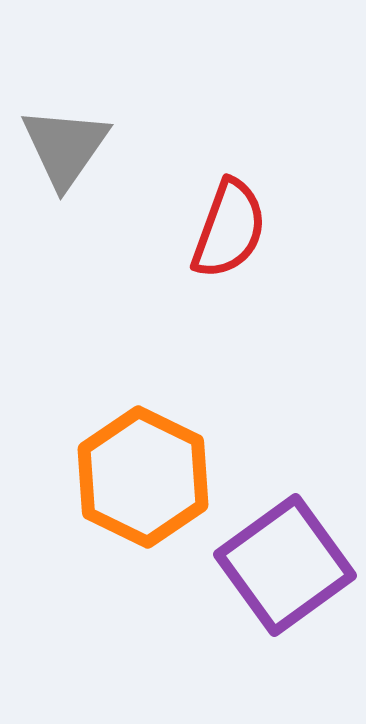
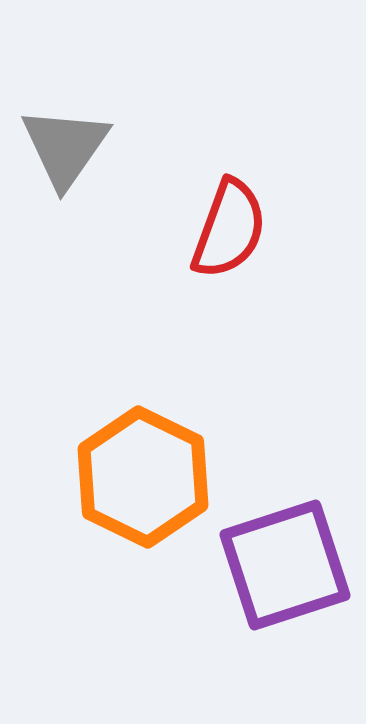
purple square: rotated 18 degrees clockwise
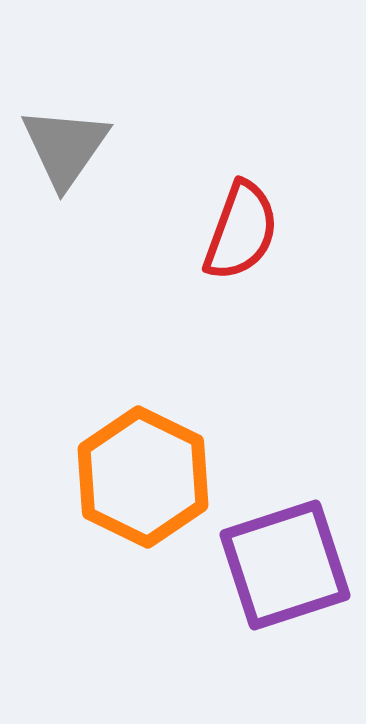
red semicircle: moved 12 px right, 2 px down
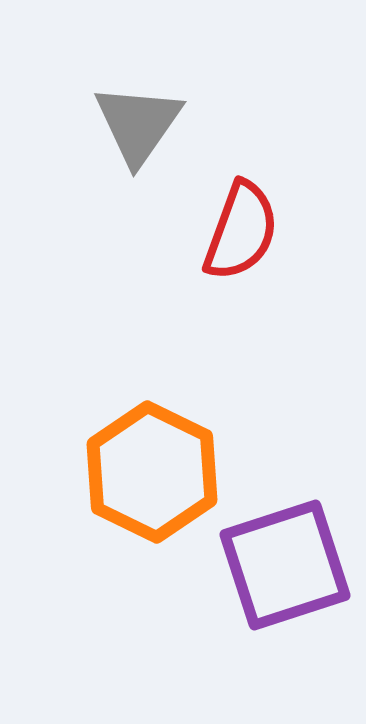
gray triangle: moved 73 px right, 23 px up
orange hexagon: moved 9 px right, 5 px up
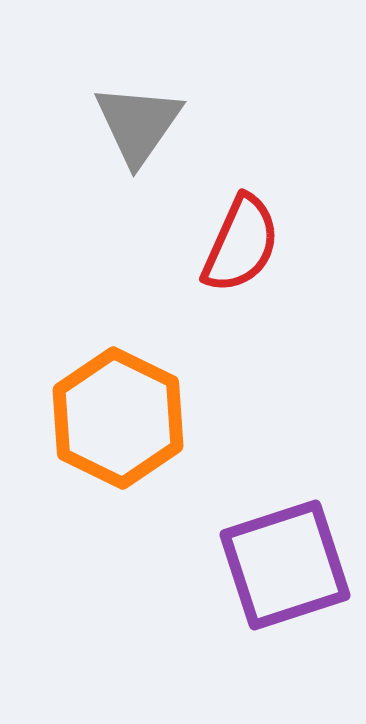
red semicircle: moved 13 px down; rotated 4 degrees clockwise
orange hexagon: moved 34 px left, 54 px up
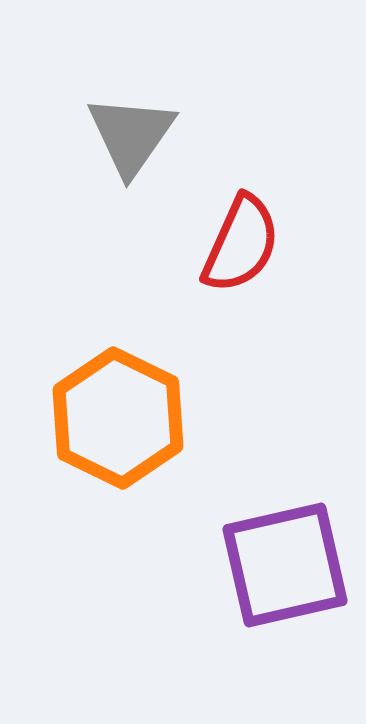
gray triangle: moved 7 px left, 11 px down
purple square: rotated 5 degrees clockwise
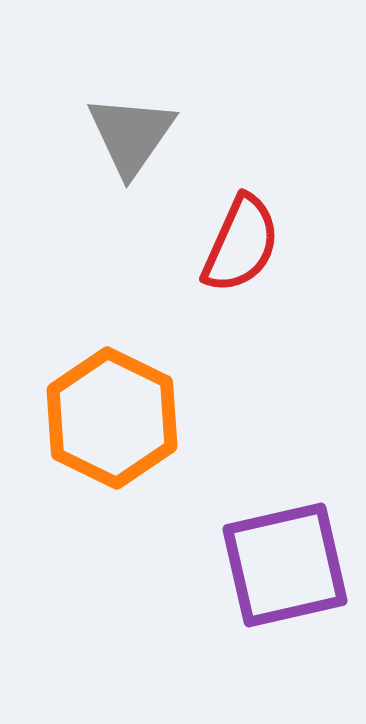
orange hexagon: moved 6 px left
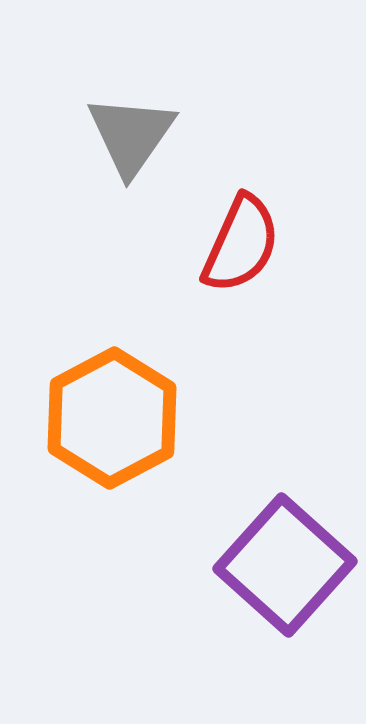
orange hexagon: rotated 6 degrees clockwise
purple square: rotated 35 degrees counterclockwise
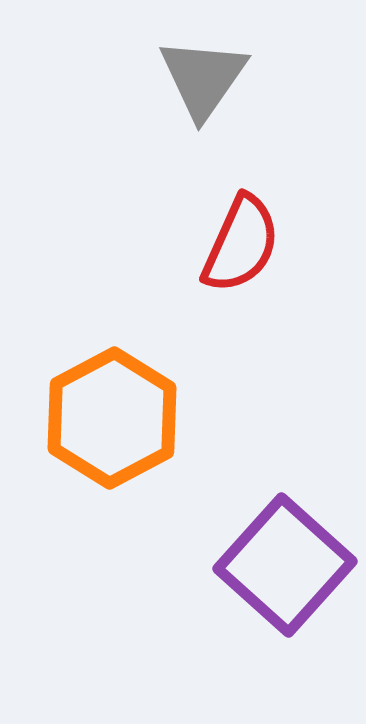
gray triangle: moved 72 px right, 57 px up
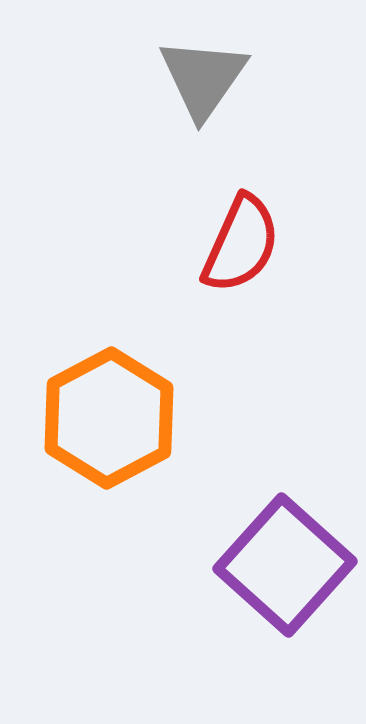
orange hexagon: moved 3 px left
